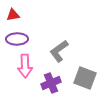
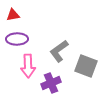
pink arrow: moved 3 px right
gray square: moved 1 px right, 12 px up
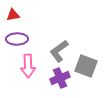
purple cross: moved 9 px right, 5 px up
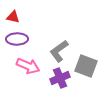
red triangle: moved 2 px down; rotated 24 degrees clockwise
pink arrow: rotated 65 degrees counterclockwise
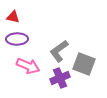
gray square: moved 2 px left, 2 px up
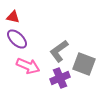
purple ellipse: rotated 45 degrees clockwise
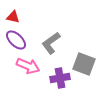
purple ellipse: moved 1 px left, 1 px down
gray L-shape: moved 8 px left, 8 px up
purple cross: rotated 12 degrees clockwise
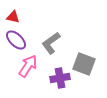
pink arrow: rotated 80 degrees counterclockwise
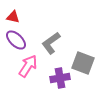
gray square: moved 1 px left, 1 px up
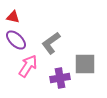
gray square: moved 2 px right, 1 px down; rotated 20 degrees counterclockwise
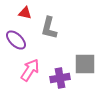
red triangle: moved 12 px right, 4 px up
gray L-shape: moved 2 px left, 15 px up; rotated 40 degrees counterclockwise
pink arrow: moved 2 px right, 4 px down
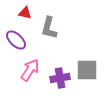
gray square: moved 2 px right, 6 px down
